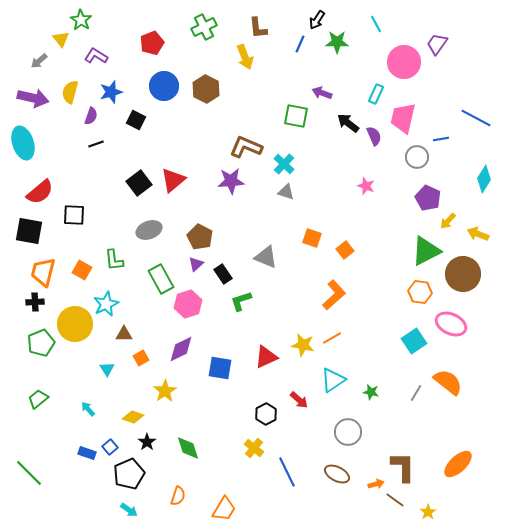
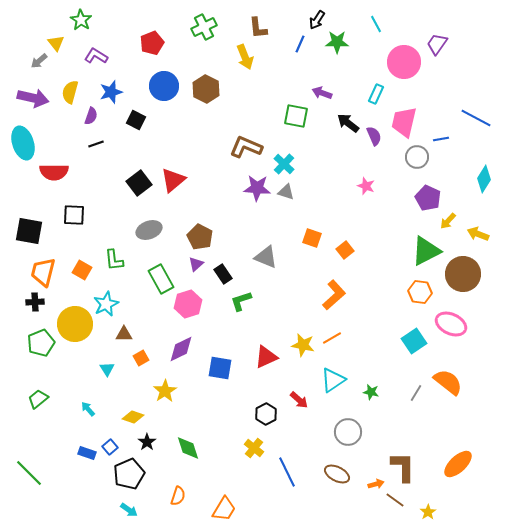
yellow triangle at (61, 39): moved 5 px left, 4 px down
pink trapezoid at (403, 118): moved 1 px right, 4 px down
purple star at (231, 181): moved 26 px right, 7 px down; rotated 8 degrees clockwise
red semicircle at (40, 192): moved 14 px right, 20 px up; rotated 40 degrees clockwise
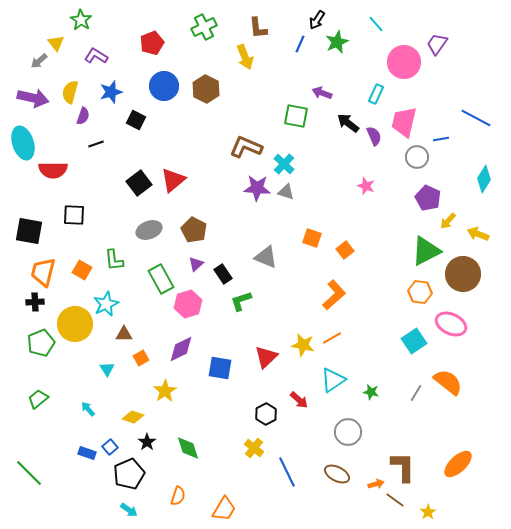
cyan line at (376, 24): rotated 12 degrees counterclockwise
green star at (337, 42): rotated 25 degrees counterclockwise
purple semicircle at (91, 116): moved 8 px left
red semicircle at (54, 172): moved 1 px left, 2 px up
brown pentagon at (200, 237): moved 6 px left, 7 px up
red triangle at (266, 357): rotated 20 degrees counterclockwise
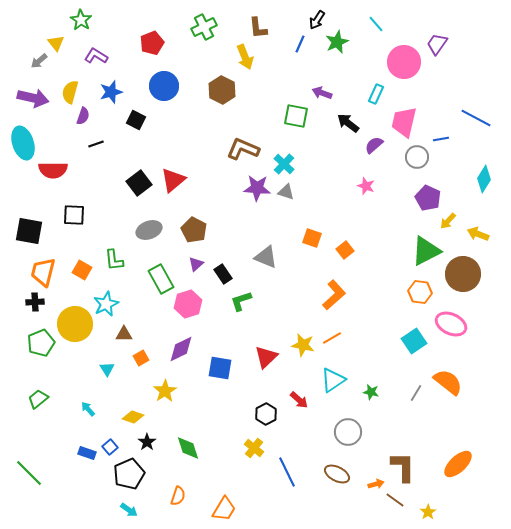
brown hexagon at (206, 89): moved 16 px right, 1 px down
purple semicircle at (374, 136): moved 9 px down; rotated 108 degrees counterclockwise
brown L-shape at (246, 147): moved 3 px left, 2 px down
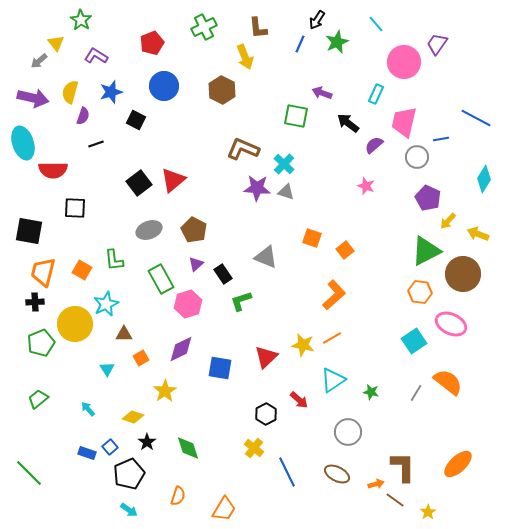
black square at (74, 215): moved 1 px right, 7 px up
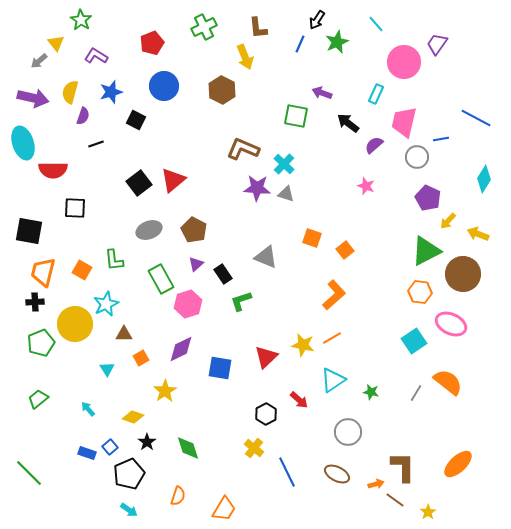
gray triangle at (286, 192): moved 2 px down
